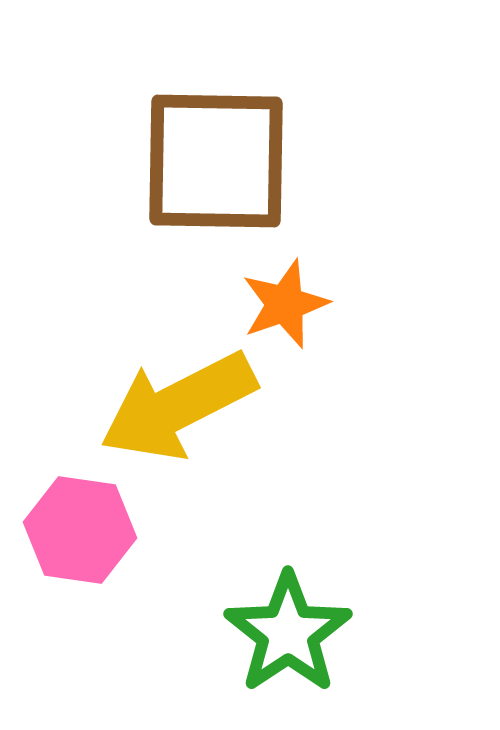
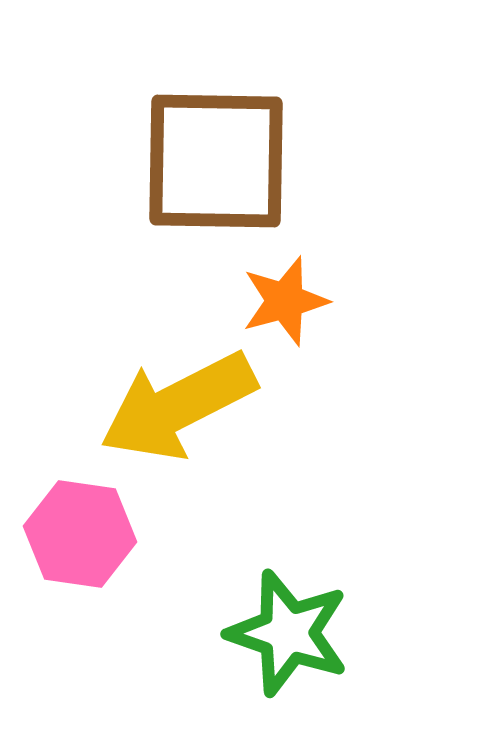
orange star: moved 3 px up; rotated 4 degrees clockwise
pink hexagon: moved 4 px down
green star: rotated 19 degrees counterclockwise
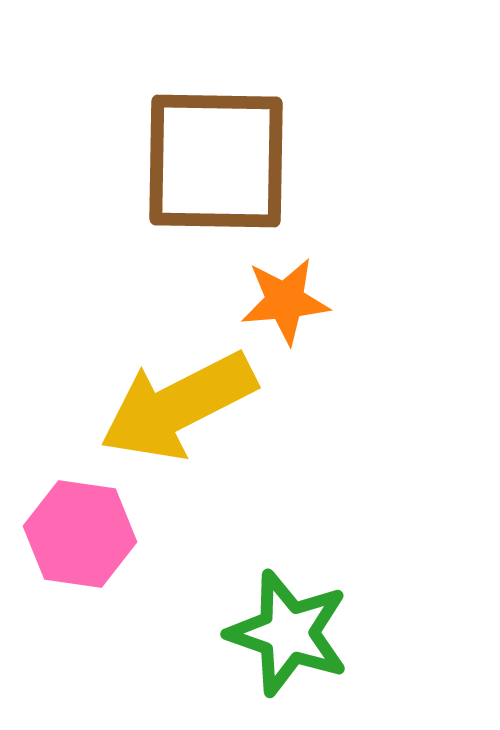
orange star: rotated 10 degrees clockwise
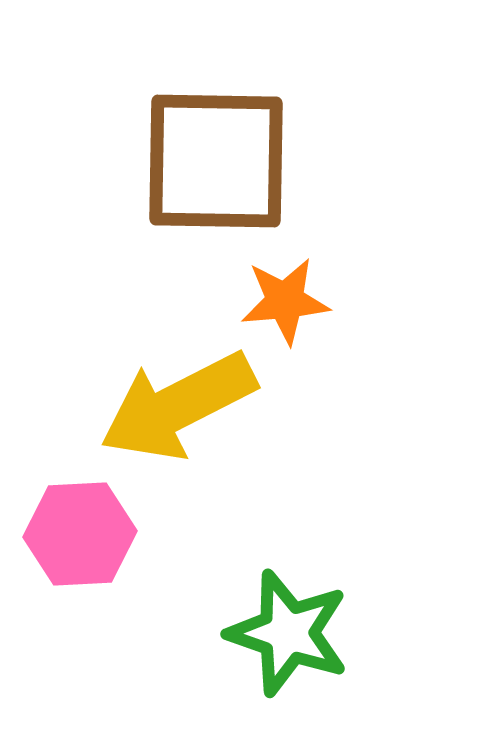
pink hexagon: rotated 11 degrees counterclockwise
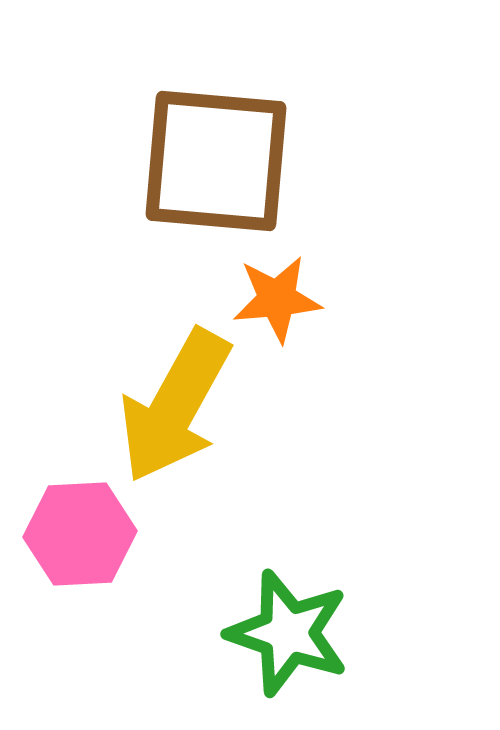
brown square: rotated 4 degrees clockwise
orange star: moved 8 px left, 2 px up
yellow arrow: moved 3 px left; rotated 34 degrees counterclockwise
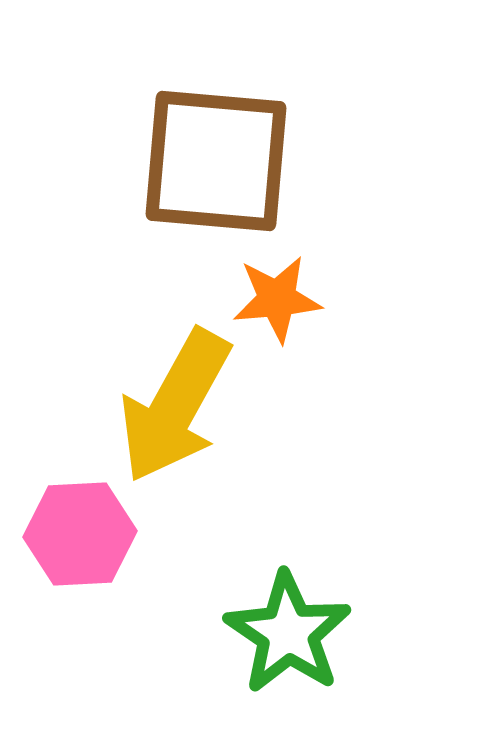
green star: rotated 15 degrees clockwise
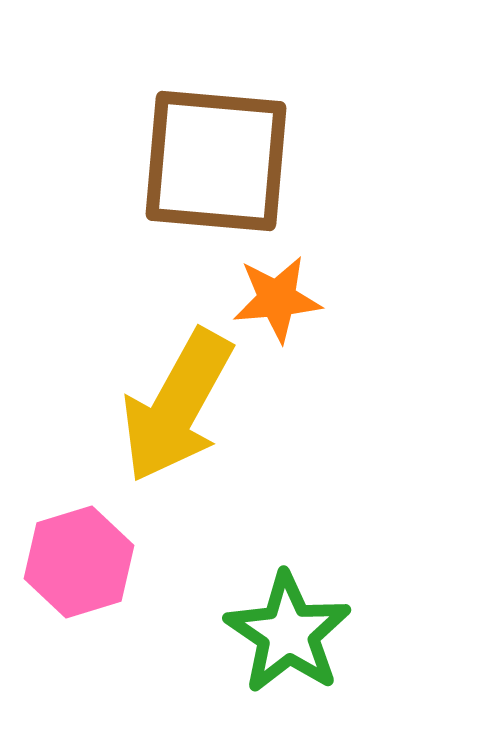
yellow arrow: moved 2 px right
pink hexagon: moved 1 px left, 28 px down; rotated 14 degrees counterclockwise
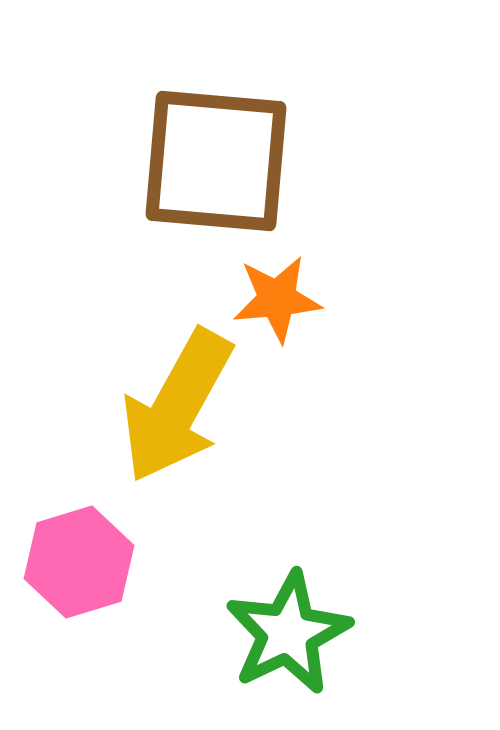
green star: rotated 12 degrees clockwise
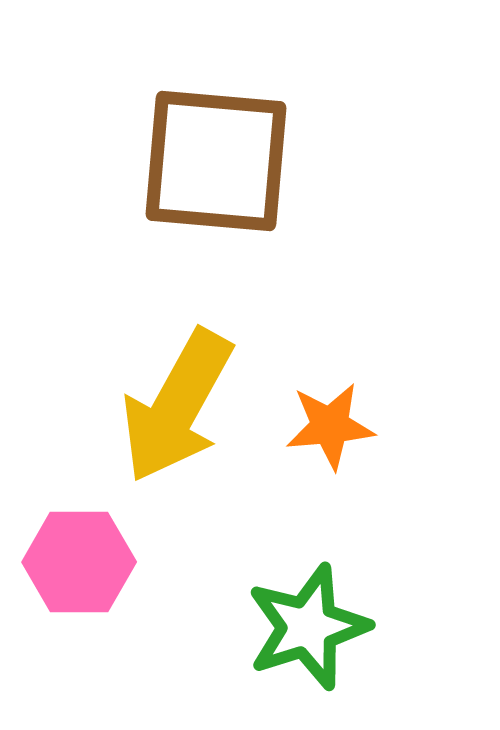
orange star: moved 53 px right, 127 px down
pink hexagon: rotated 17 degrees clockwise
green star: moved 20 px right, 6 px up; rotated 8 degrees clockwise
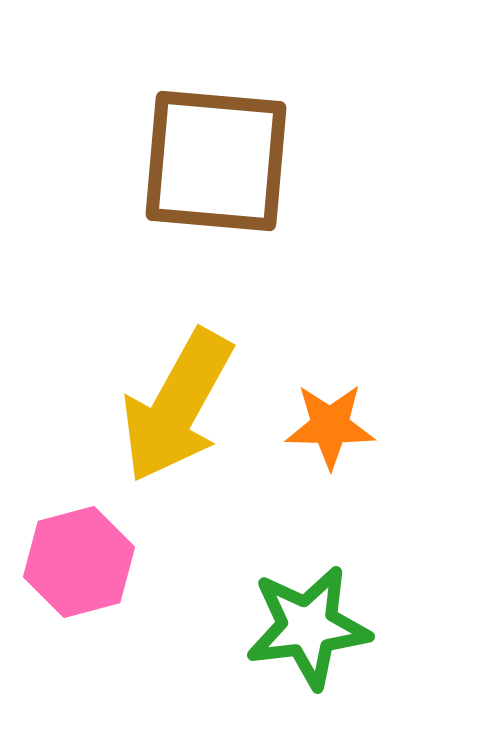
orange star: rotated 6 degrees clockwise
pink hexagon: rotated 15 degrees counterclockwise
green star: rotated 11 degrees clockwise
